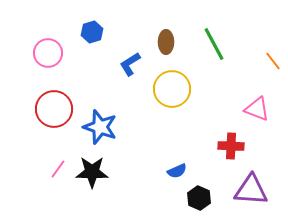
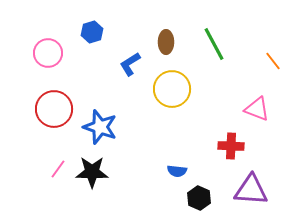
blue semicircle: rotated 30 degrees clockwise
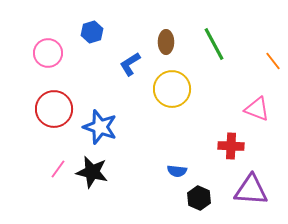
black star: rotated 12 degrees clockwise
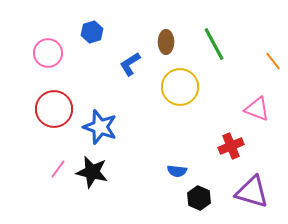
yellow circle: moved 8 px right, 2 px up
red cross: rotated 25 degrees counterclockwise
purple triangle: moved 1 px right, 2 px down; rotated 12 degrees clockwise
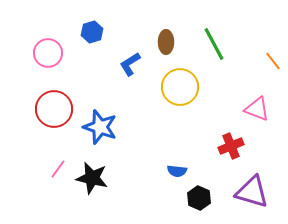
black star: moved 6 px down
